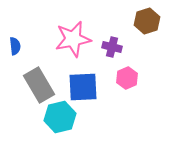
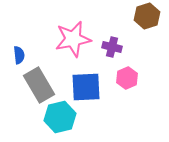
brown hexagon: moved 5 px up
blue semicircle: moved 4 px right, 9 px down
blue square: moved 3 px right
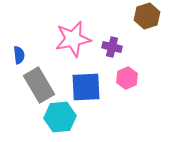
cyan hexagon: rotated 8 degrees clockwise
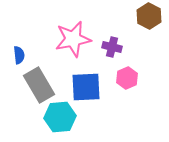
brown hexagon: moved 2 px right; rotated 15 degrees counterclockwise
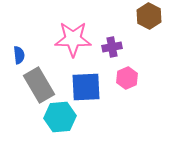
pink star: rotated 12 degrees clockwise
purple cross: rotated 24 degrees counterclockwise
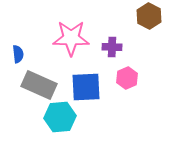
pink star: moved 2 px left, 1 px up
purple cross: rotated 12 degrees clockwise
blue semicircle: moved 1 px left, 1 px up
gray rectangle: rotated 36 degrees counterclockwise
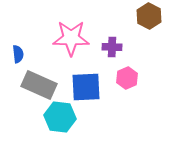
cyan hexagon: rotated 12 degrees clockwise
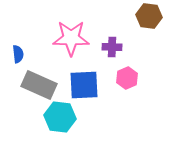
brown hexagon: rotated 20 degrees counterclockwise
blue square: moved 2 px left, 2 px up
